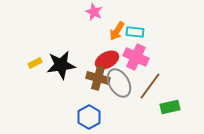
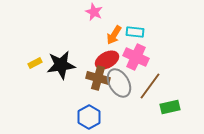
orange arrow: moved 3 px left, 4 px down
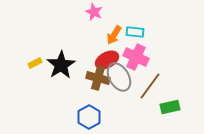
black star: rotated 24 degrees counterclockwise
gray ellipse: moved 6 px up
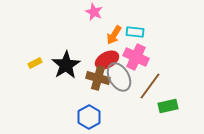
black star: moved 5 px right
green rectangle: moved 2 px left, 1 px up
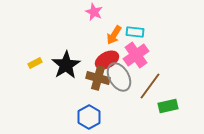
pink cross: moved 2 px up; rotated 30 degrees clockwise
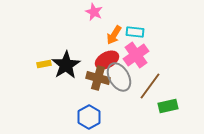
yellow rectangle: moved 9 px right, 1 px down; rotated 16 degrees clockwise
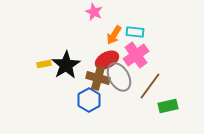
blue hexagon: moved 17 px up
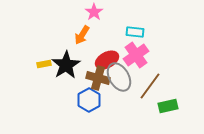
pink star: rotated 12 degrees clockwise
orange arrow: moved 32 px left
